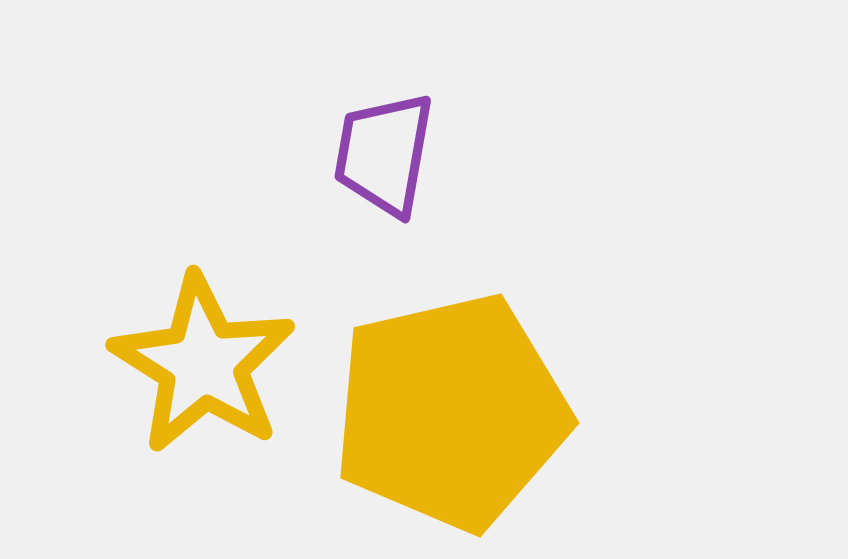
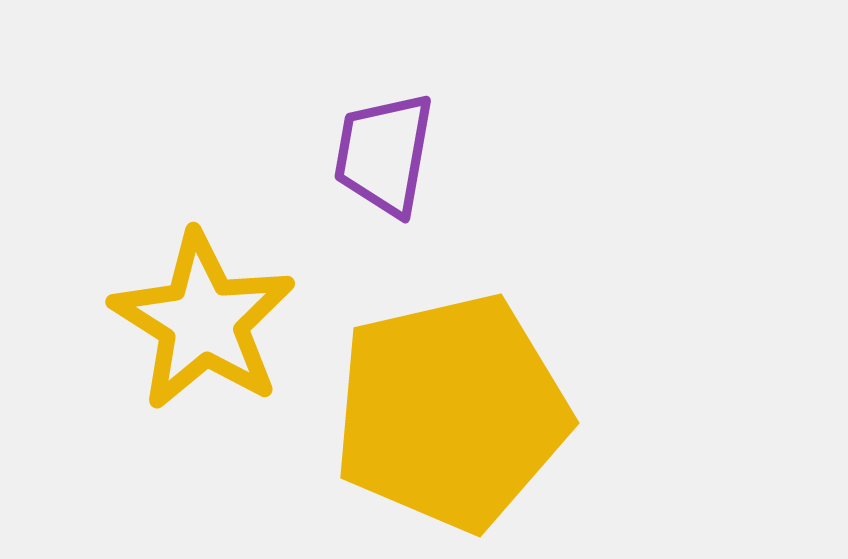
yellow star: moved 43 px up
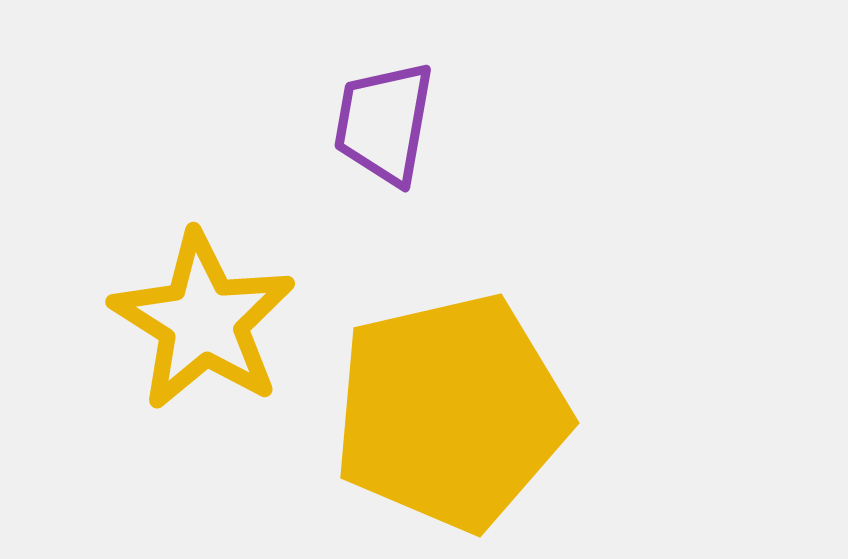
purple trapezoid: moved 31 px up
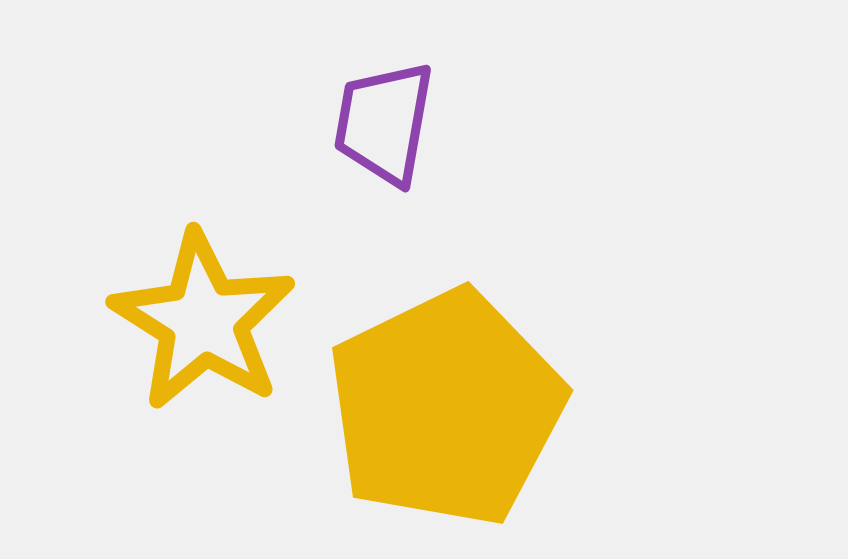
yellow pentagon: moved 5 px left, 4 px up; rotated 13 degrees counterclockwise
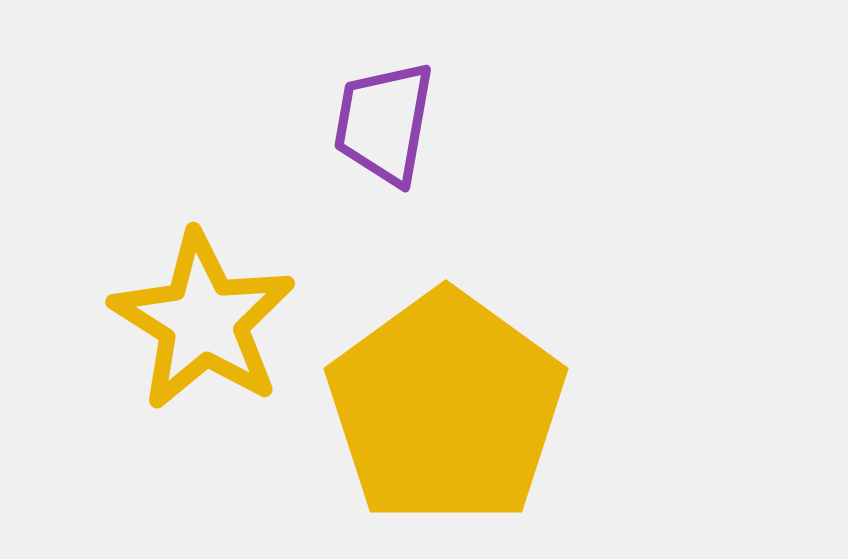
yellow pentagon: rotated 10 degrees counterclockwise
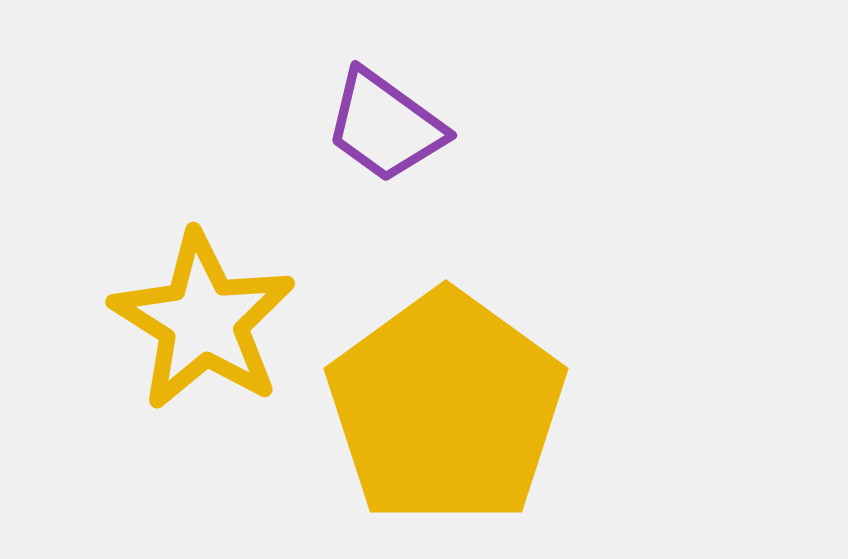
purple trapezoid: moved 1 px right, 3 px down; rotated 64 degrees counterclockwise
